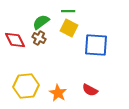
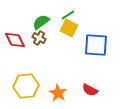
green line: moved 4 px down; rotated 32 degrees counterclockwise
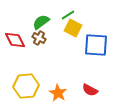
yellow square: moved 4 px right
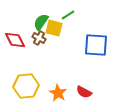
green semicircle: rotated 18 degrees counterclockwise
yellow square: moved 19 px left; rotated 12 degrees counterclockwise
red semicircle: moved 6 px left, 2 px down
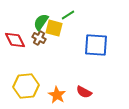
orange star: moved 1 px left, 2 px down
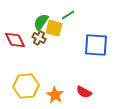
orange star: moved 2 px left
